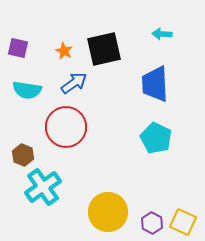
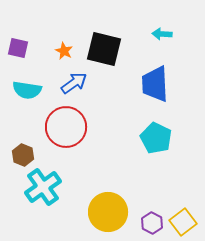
black square: rotated 27 degrees clockwise
yellow square: rotated 28 degrees clockwise
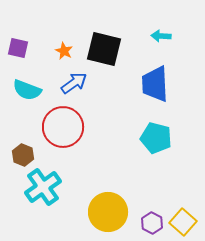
cyan arrow: moved 1 px left, 2 px down
cyan semicircle: rotated 12 degrees clockwise
red circle: moved 3 px left
cyan pentagon: rotated 12 degrees counterclockwise
yellow square: rotated 12 degrees counterclockwise
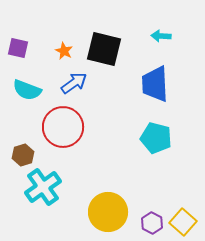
brown hexagon: rotated 20 degrees clockwise
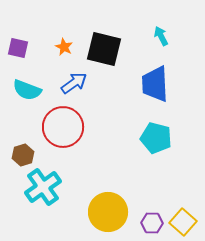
cyan arrow: rotated 60 degrees clockwise
orange star: moved 4 px up
purple hexagon: rotated 25 degrees counterclockwise
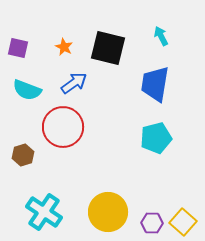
black square: moved 4 px right, 1 px up
blue trapezoid: rotated 12 degrees clockwise
cyan pentagon: rotated 28 degrees counterclockwise
cyan cross: moved 1 px right, 25 px down; rotated 21 degrees counterclockwise
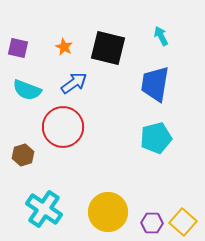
cyan cross: moved 3 px up
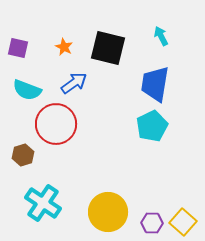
red circle: moved 7 px left, 3 px up
cyan pentagon: moved 4 px left, 12 px up; rotated 12 degrees counterclockwise
cyan cross: moved 1 px left, 6 px up
